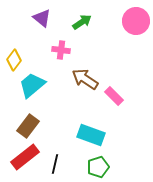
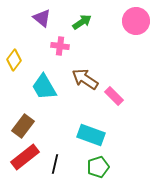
pink cross: moved 1 px left, 4 px up
cyan trapezoid: moved 12 px right, 2 px down; rotated 80 degrees counterclockwise
brown rectangle: moved 5 px left
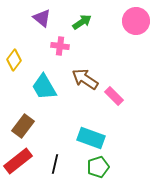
cyan rectangle: moved 3 px down
red rectangle: moved 7 px left, 4 px down
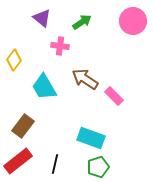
pink circle: moved 3 px left
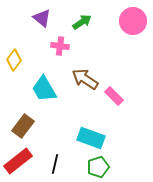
cyan trapezoid: moved 2 px down
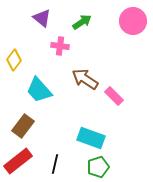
cyan trapezoid: moved 5 px left, 1 px down; rotated 12 degrees counterclockwise
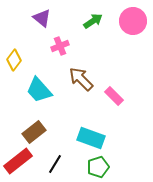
green arrow: moved 11 px right, 1 px up
pink cross: rotated 30 degrees counterclockwise
brown arrow: moved 4 px left; rotated 12 degrees clockwise
brown rectangle: moved 11 px right, 6 px down; rotated 15 degrees clockwise
black line: rotated 18 degrees clockwise
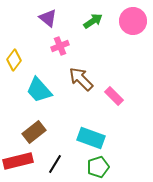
purple triangle: moved 6 px right
red rectangle: rotated 24 degrees clockwise
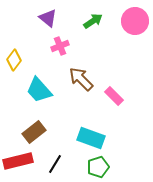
pink circle: moved 2 px right
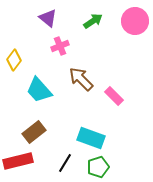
black line: moved 10 px right, 1 px up
